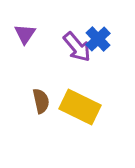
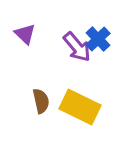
purple triangle: rotated 20 degrees counterclockwise
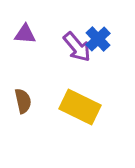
purple triangle: rotated 40 degrees counterclockwise
brown semicircle: moved 18 px left
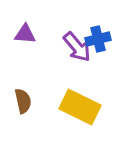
blue cross: rotated 30 degrees clockwise
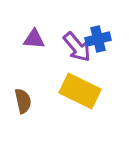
purple triangle: moved 9 px right, 5 px down
yellow rectangle: moved 16 px up
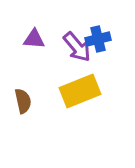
yellow rectangle: rotated 48 degrees counterclockwise
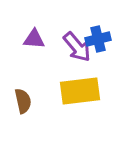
yellow rectangle: rotated 15 degrees clockwise
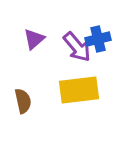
purple triangle: rotated 45 degrees counterclockwise
yellow rectangle: moved 1 px left, 1 px up
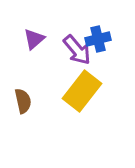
purple arrow: moved 3 px down
yellow rectangle: moved 3 px right, 1 px down; rotated 45 degrees counterclockwise
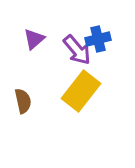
yellow rectangle: moved 1 px left
